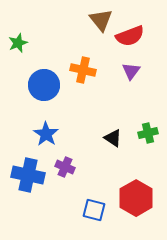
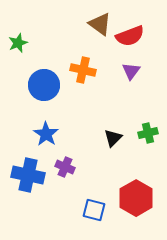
brown triangle: moved 1 px left, 4 px down; rotated 15 degrees counterclockwise
black triangle: rotated 42 degrees clockwise
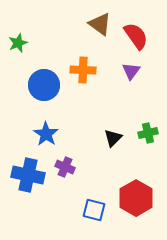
red semicircle: moved 6 px right; rotated 104 degrees counterclockwise
orange cross: rotated 10 degrees counterclockwise
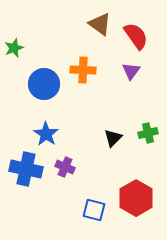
green star: moved 4 px left, 5 px down
blue circle: moved 1 px up
blue cross: moved 2 px left, 6 px up
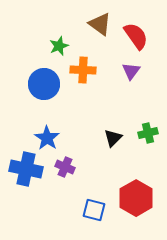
green star: moved 45 px right, 2 px up
blue star: moved 1 px right, 4 px down
